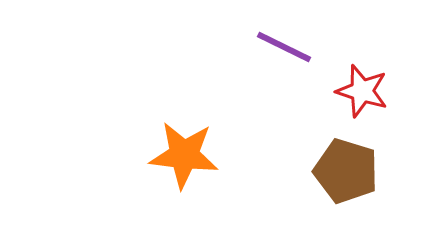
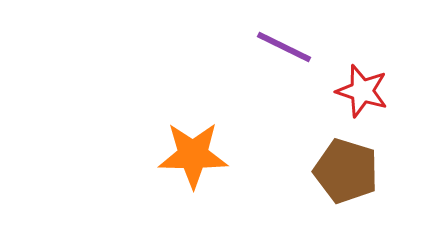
orange star: moved 9 px right; rotated 6 degrees counterclockwise
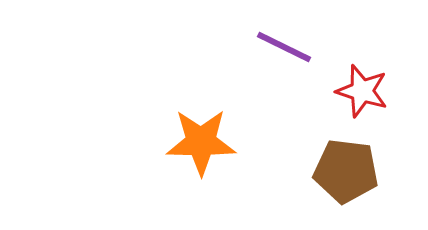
orange star: moved 8 px right, 13 px up
brown pentagon: rotated 10 degrees counterclockwise
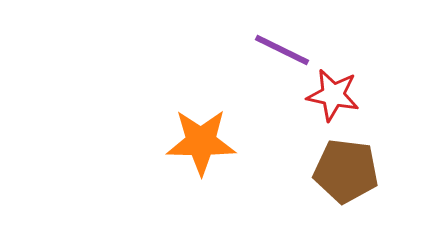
purple line: moved 2 px left, 3 px down
red star: moved 29 px left, 4 px down; rotated 6 degrees counterclockwise
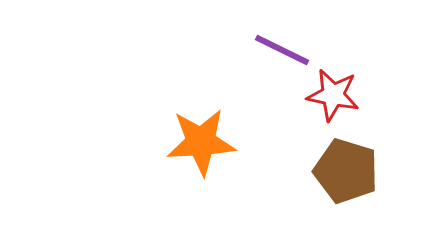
orange star: rotated 4 degrees counterclockwise
brown pentagon: rotated 10 degrees clockwise
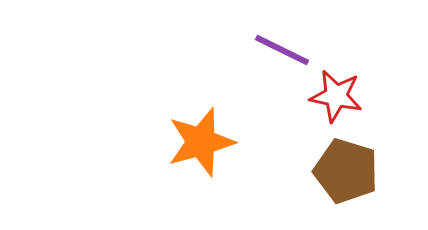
red star: moved 3 px right, 1 px down
orange star: rotated 12 degrees counterclockwise
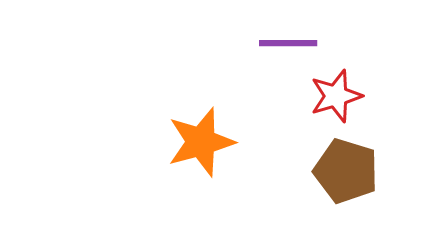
purple line: moved 6 px right, 7 px up; rotated 26 degrees counterclockwise
red star: rotated 28 degrees counterclockwise
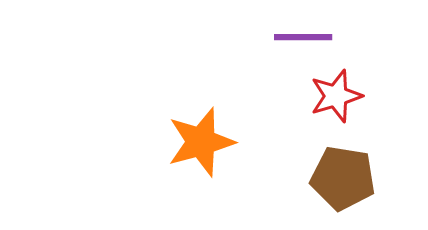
purple line: moved 15 px right, 6 px up
brown pentagon: moved 3 px left, 7 px down; rotated 8 degrees counterclockwise
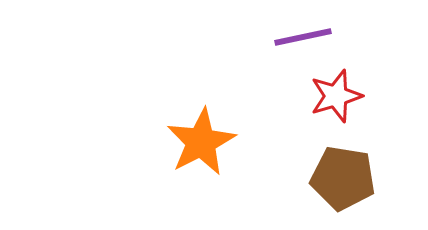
purple line: rotated 12 degrees counterclockwise
orange star: rotated 12 degrees counterclockwise
